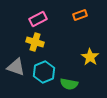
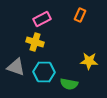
orange rectangle: rotated 48 degrees counterclockwise
pink rectangle: moved 4 px right
yellow star: moved 1 px left, 4 px down; rotated 30 degrees counterclockwise
cyan hexagon: rotated 25 degrees clockwise
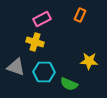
green semicircle: rotated 12 degrees clockwise
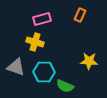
pink rectangle: rotated 12 degrees clockwise
green semicircle: moved 4 px left, 2 px down
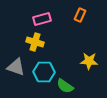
green semicircle: rotated 12 degrees clockwise
